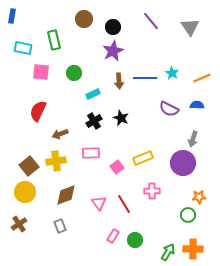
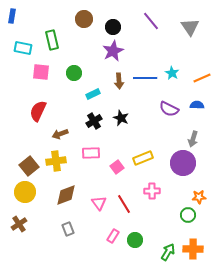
green rectangle at (54, 40): moved 2 px left
gray rectangle at (60, 226): moved 8 px right, 3 px down
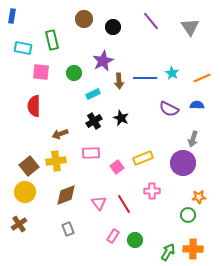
purple star at (113, 51): moved 10 px left, 10 px down
red semicircle at (38, 111): moved 4 px left, 5 px up; rotated 25 degrees counterclockwise
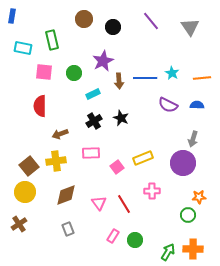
pink square at (41, 72): moved 3 px right
orange line at (202, 78): rotated 18 degrees clockwise
red semicircle at (34, 106): moved 6 px right
purple semicircle at (169, 109): moved 1 px left, 4 px up
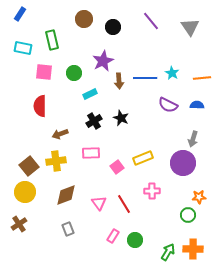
blue rectangle at (12, 16): moved 8 px right, 2 px up; rotated 24 degrees clockwise
cyan rectangle at (93, 94): moved 3 px left
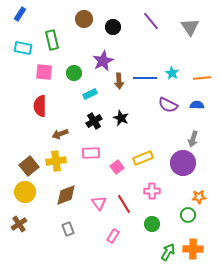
green circle at (135, 240): moved 17 px right, 16 px up
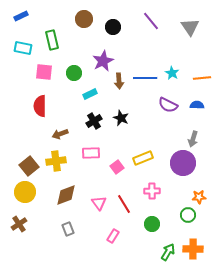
blue rectangle at (20, 14): moved 1 px right, 2 px down; rotated 32 degrees clockwise
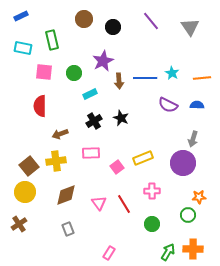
pink rectangle at (113, 236): moved 4 px left, 17 px down
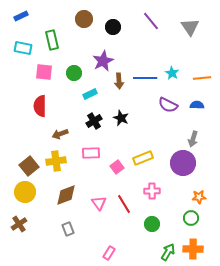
green circle at (188, 215): moved 3 px right, 3 px down
